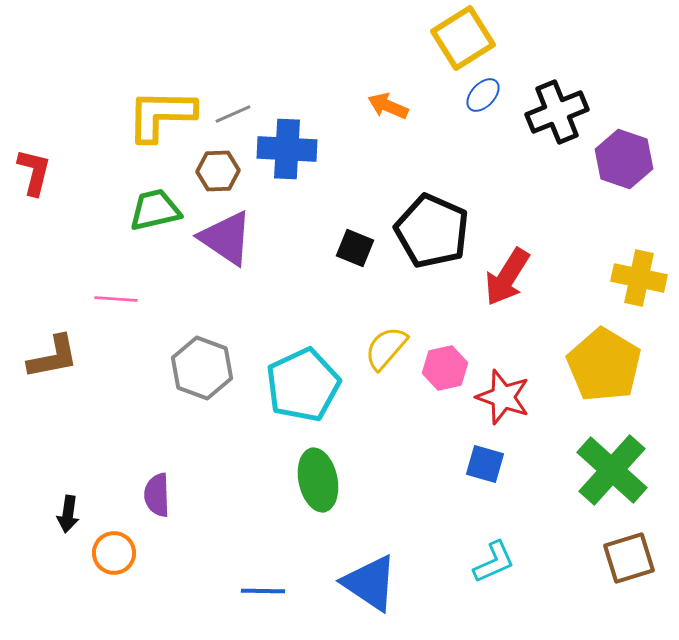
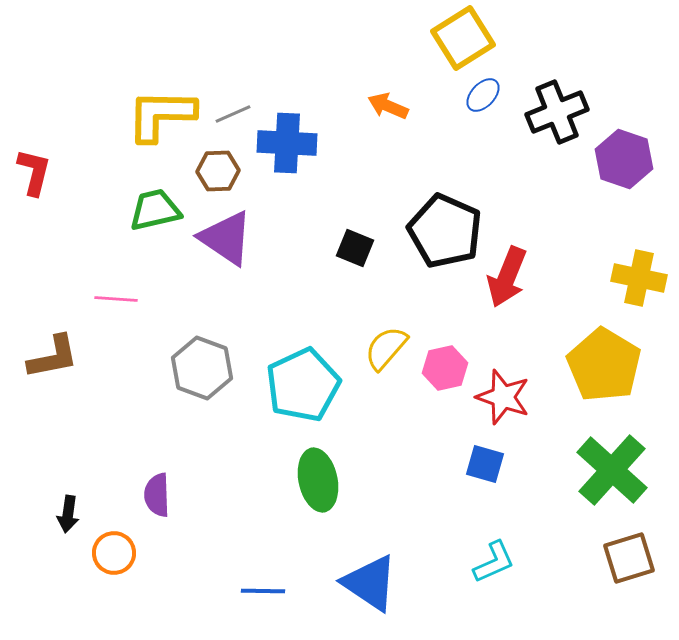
blue cross: moved 6 px up
black pentagon: moved 13 px right
red arrow: rotated 10 degrees counterclockwise
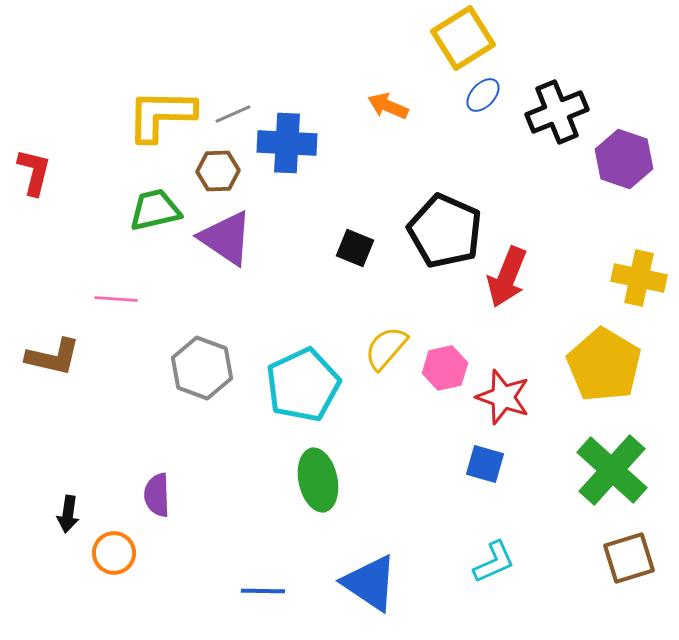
brown L-shape: rotated 24 degrees clockwise
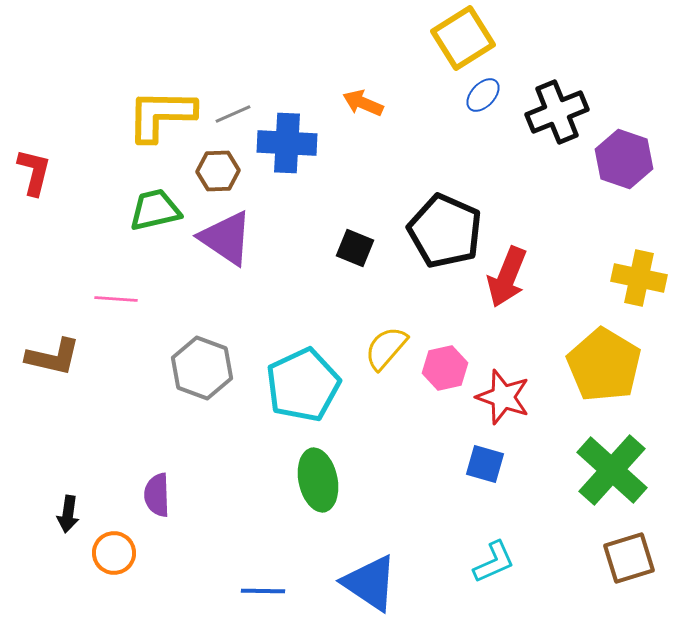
orange arrow: moved 25 px left, 3 px up
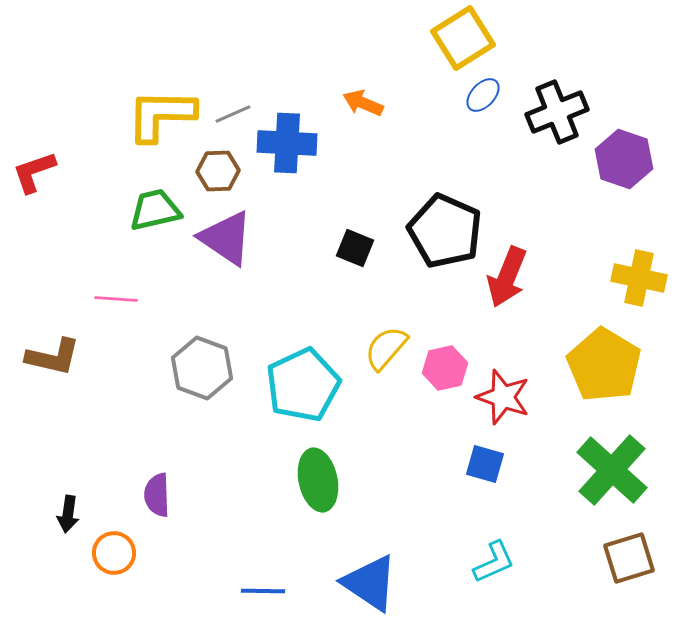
red L-shape: rotated 123 degrees counterclockwise
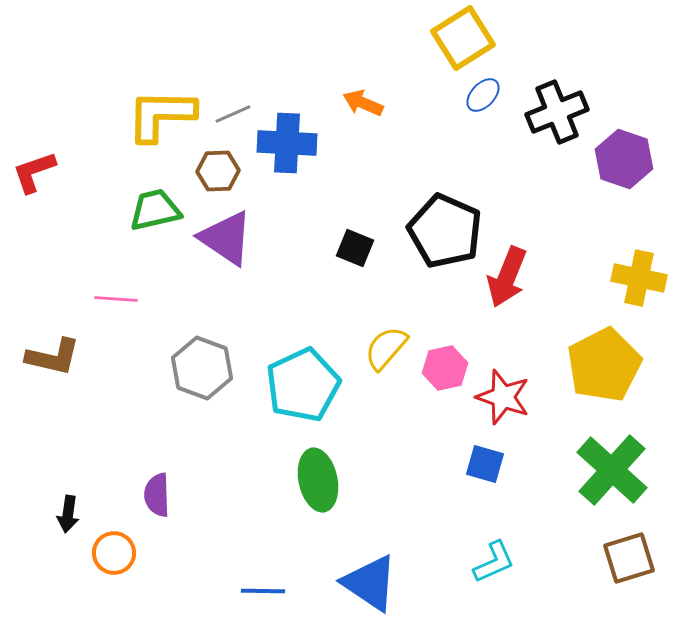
yellow pentagon: rotated 14 degrees clockwise
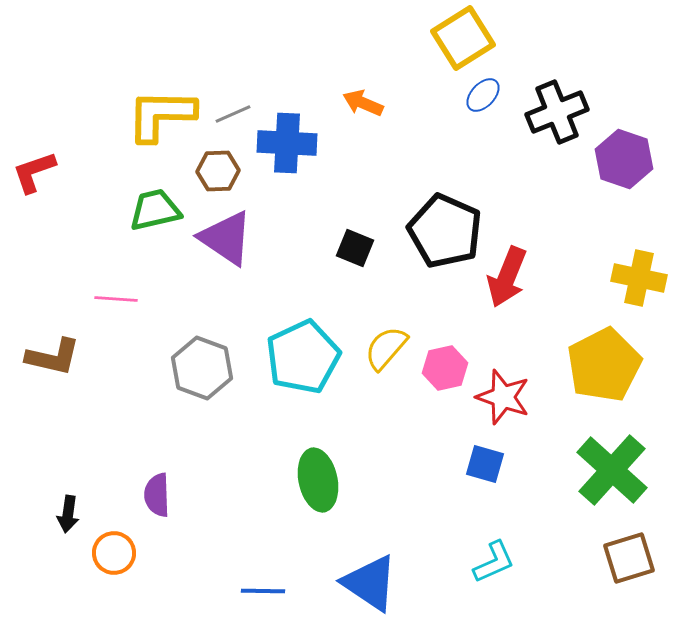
cyan pentagon: moved 28 px up
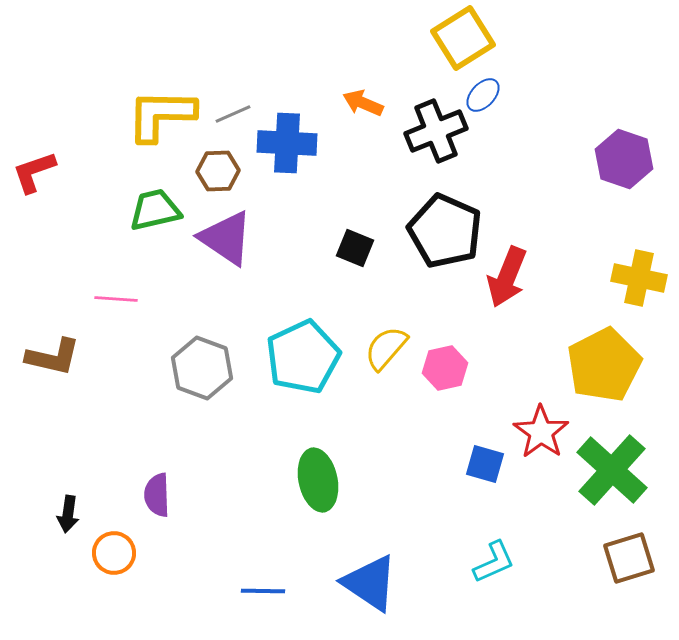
black cross: moved 121 px left, 19 px down
red star: moved 38 px right, 35 px down; rotated 16 degrees clockwise
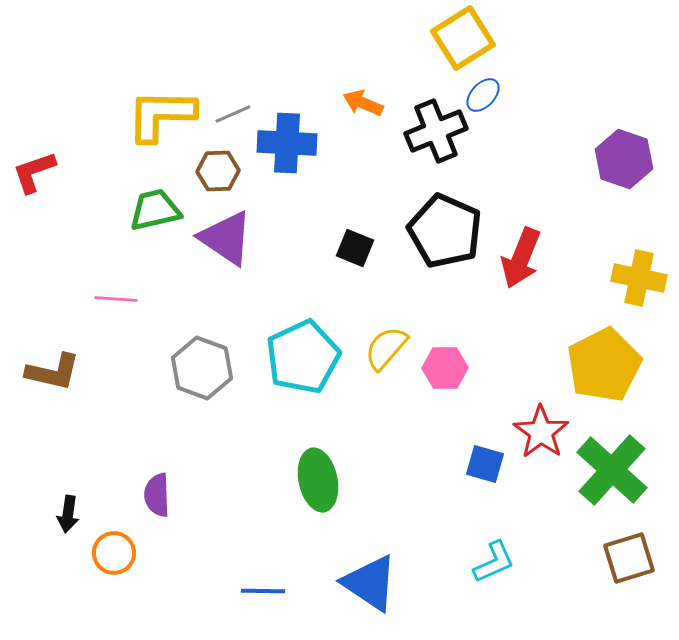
red arrow: moved 14 px right, 19 px up
brown L-shape: moved 15 px down
pink hexagon: rotated 12 degrees clockwise
